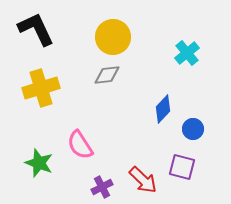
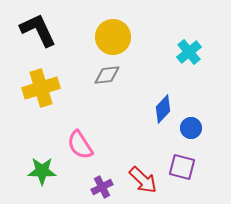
black L-shape: moved 2 px right, 1 px down
cyan cross: moved 2 px right, 1 px up
blue circle: moved 2 px left, 1 px up
green star: moved 3 px right, 8 px down; rotated 20 degrees counterclockwise
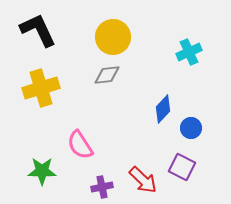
cyan cross: rotated 15 degrees clockwise
purple square: rotated 12 degrees clockwise
purple cross: rotated 15 degrees clockwise
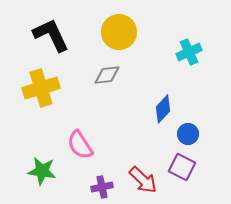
black L-shape: moved 13 px right, 5 px down
yellow circle: moved 6 px right, 5 px up
blue circle: moved 3 px left, 6 px down
green star: rotated 8 degrees clockwise
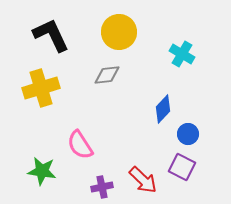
cyan cross: moved 7 px left, 2 px down; rotated 35 degrees counterclockwise
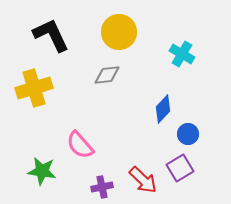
yellow cross: moved 7 px left
pink semicircle: rotated 8 degrees counterclockwise
purple square: moved 2 px left, 1 px down; rotated 32 degrees clockwise
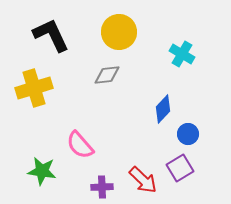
purple cross: rotated 10 degrees clockwise
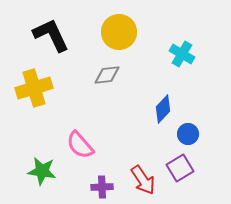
red arrow: rotated 12 degrees clockwise
